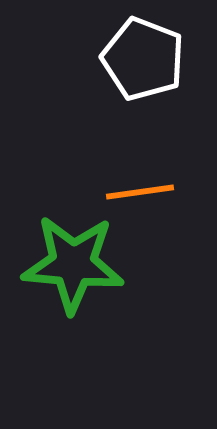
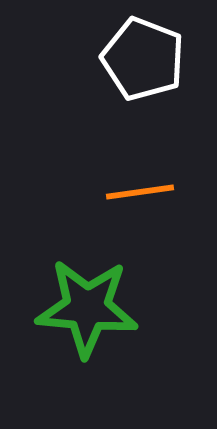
green star: moved 14 px right, 44 px down
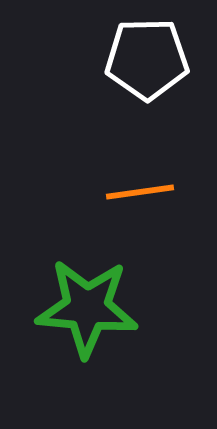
white pentagon: moved 4 px right; rotated 22 degrees counterclockwise
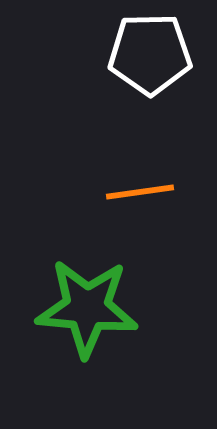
white pentagon: moved 3 px right, 5 px up
